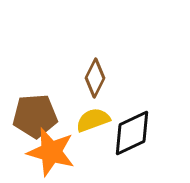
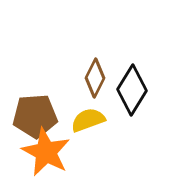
yellow semicircle: moved 5 px left
black diamond: moved 43 px up; rotated 33 degrees counterclockwise
orange star: moved 5 px left; rotated 12 degrees clockwise
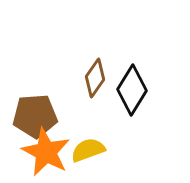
brown diamond: rotated 9 degrees clockwise
yellow semicircle: moved 30 px down
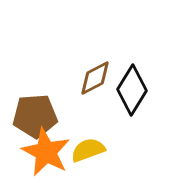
brown diamond: rotated 27 degrees clockwise
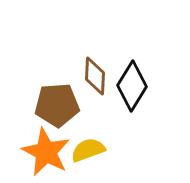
brown diamond: moved 2 px up; rotated 60 degrees counterclockwise
black diamond: moved 4 px up
brown pentagon: moved 22 px right, 11 px up
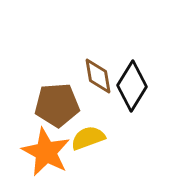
brown diamond: moved 3 px right; rotated 12 degrees counterclockwise
yellow semicircle: moved 12 px up
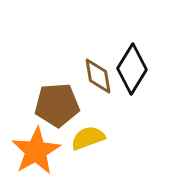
black diamond: moved 17 px up
orange star: moved 10 px left, 1 px up; rotated 15 degrees clockwise
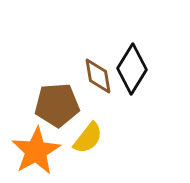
yellow semicircle: rotated 148 degrees clockwise
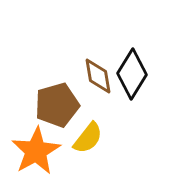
black diamond: moved 5 px down
brown pentagon: rotated 12 degrees counterclockwise
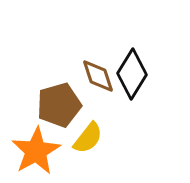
brown diamond: rotated 9 degrees counterclockwise
brown pentagon: moved 2 px right
